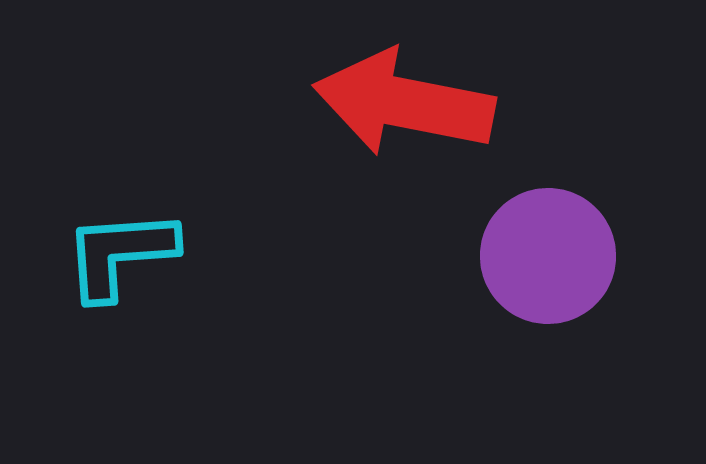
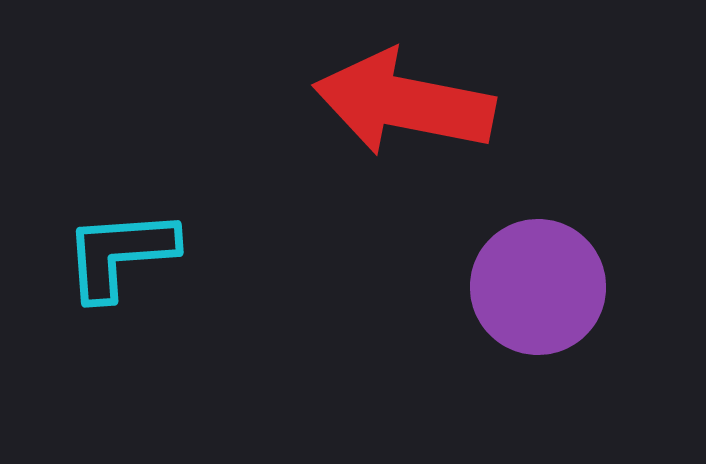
purple circle: moved 10 px left, 31 px down
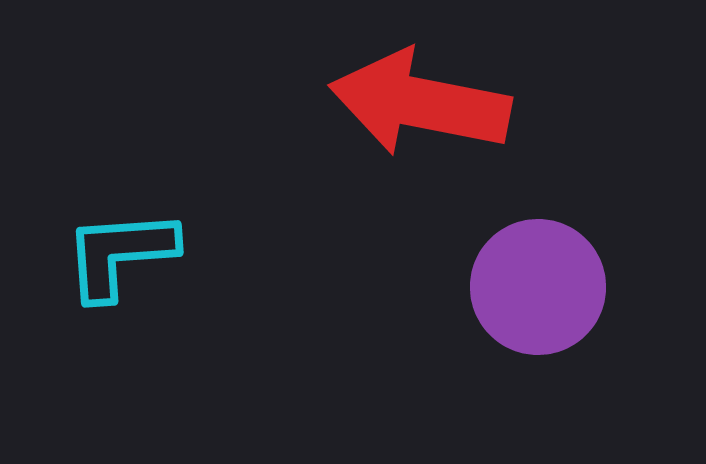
red arrow: moved 16 px right
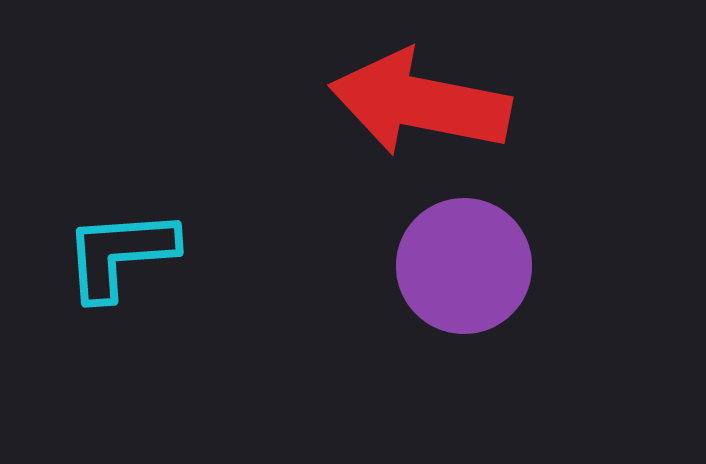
purple circle: moved 74 px left, 21 px up
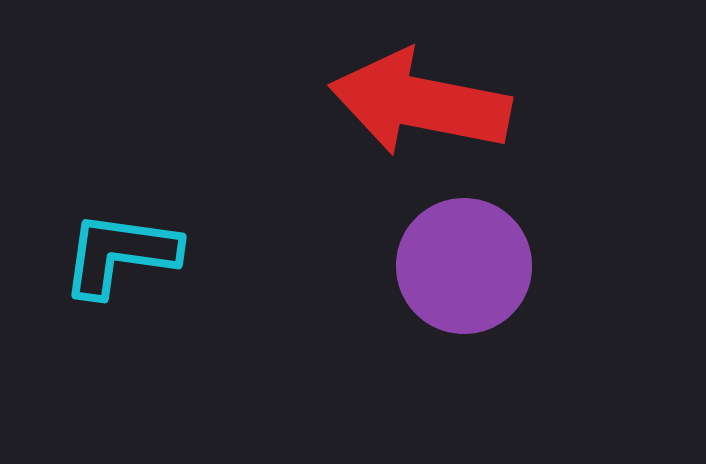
cyan L-shape: rotated 12 degrees clockwise
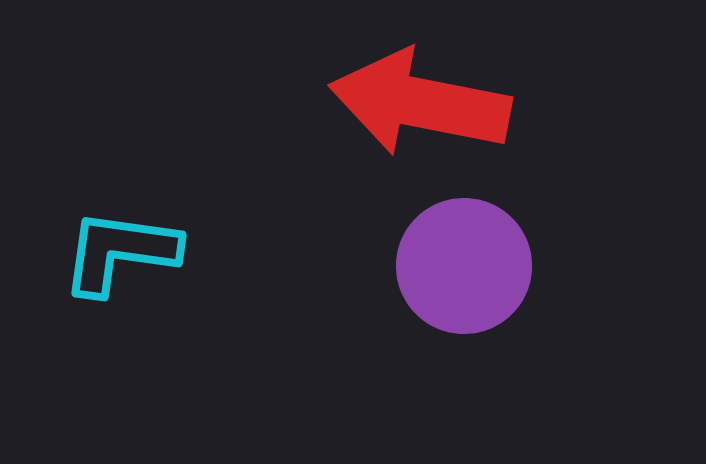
cyan L-shape: moved 2 px up
